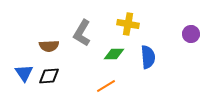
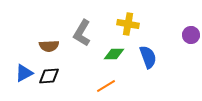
purple circle: moved 1 px down
blue semicircle: rotated 15 degrees counterclockwise
blue triangle: rotated 36 degrees clockwise
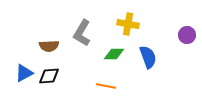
purple circle: moved 4 px left
orange line: rotated 42 degrees clockwise
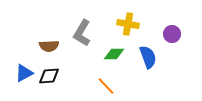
purple circle: moved 15 px left, 1 px up
orange line: rotated 36 degrees clockwise
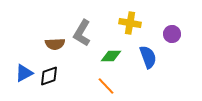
yellow cross: moved 2 px right, 1 px up
brown semicircle: moved 6 px right, 2 px up
green diamond: moved 3 px left, 2 px down
black diamond: rotated 15 degrees counterclockwise
